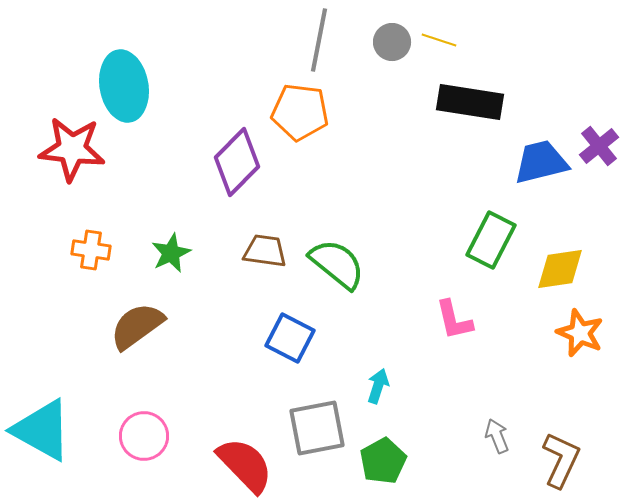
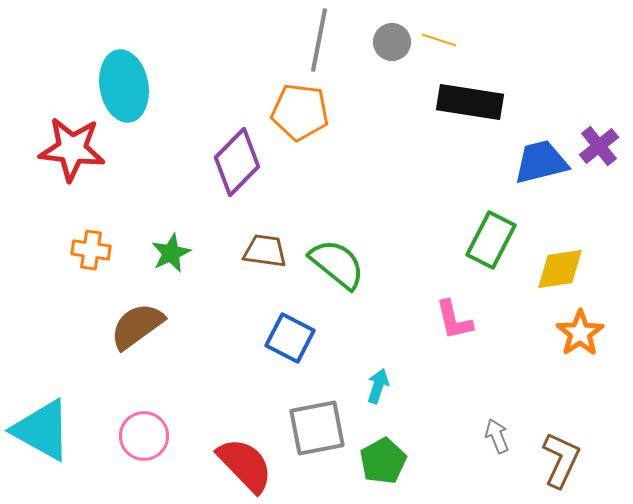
orange star: rotated 15 degrees clockwise
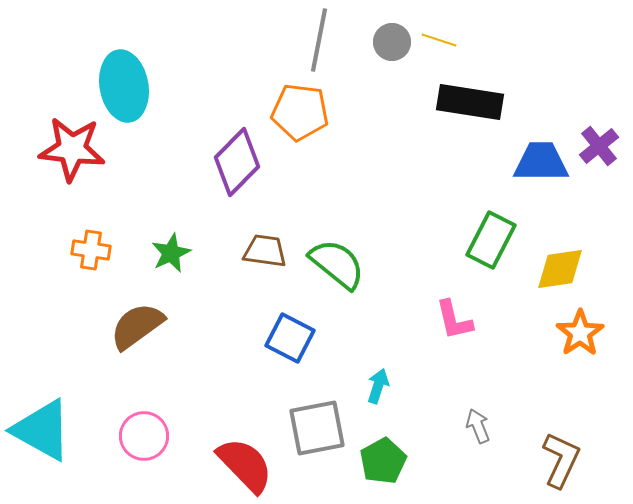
blue trapezoid: rotated 14 degrees clockwise
gray arrow: moved 19 px left, 10 px up
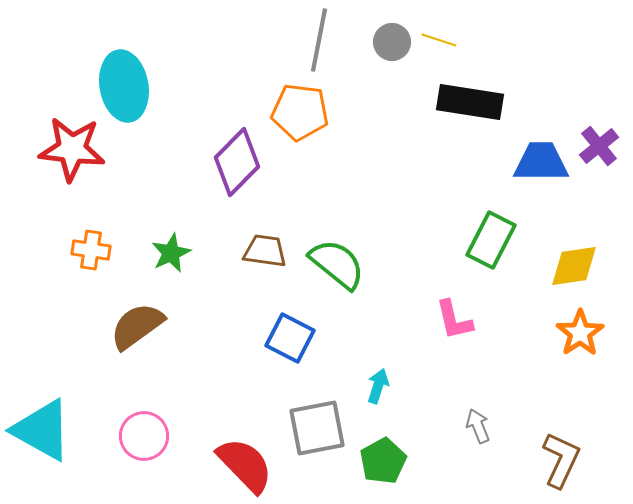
yellow diamond: moved 14 px right, 3 px up
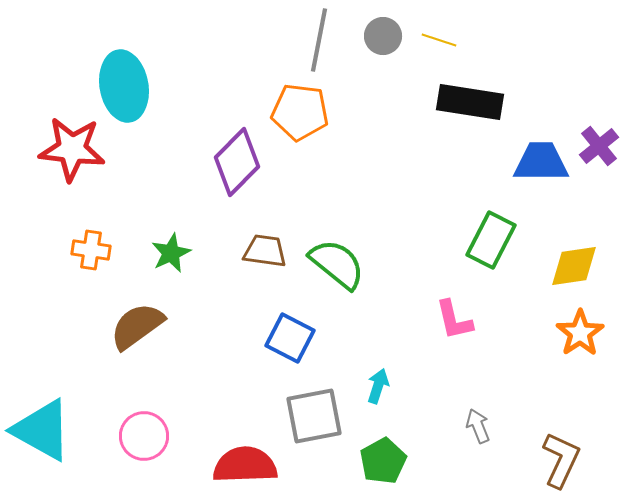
gray circle: moved 9 px left, 6 px up
gray square: moved 3 px left, 12 px up
red semicircle: rotated 48 degrees counterclockwise
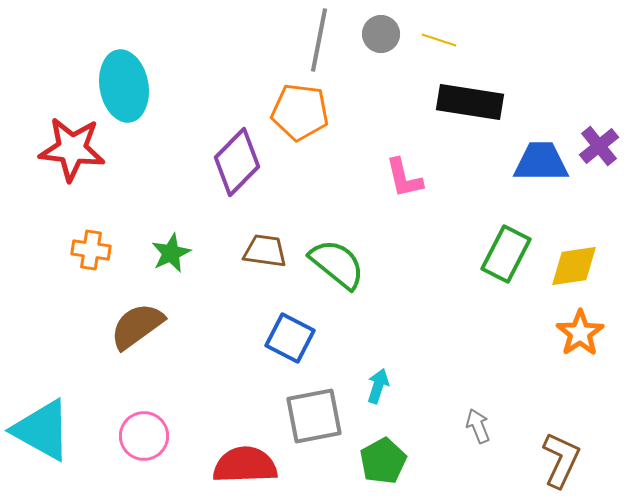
gray circle: moved 2 px left, 2 px up
green rectangle: moved 15 px right, 14 px down
pink L-shape: moved 50 px left, 142 px up
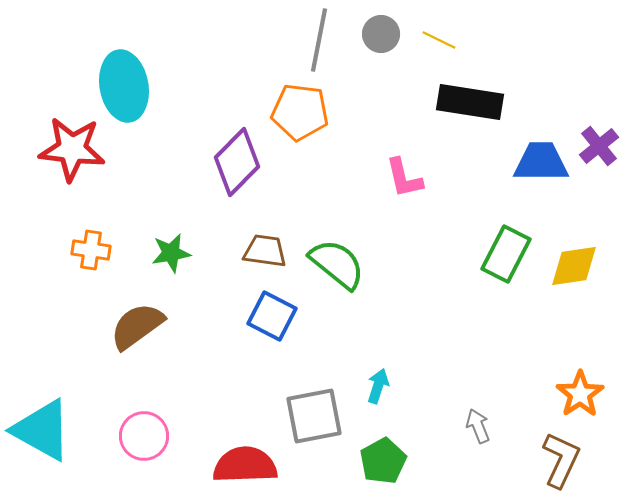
yellow line: rotated 8 degrees clockwise
green star: rotated 15 degrees clockwise
orange star: moved 61 px down
blue square: moved 18 px left, 22 px up
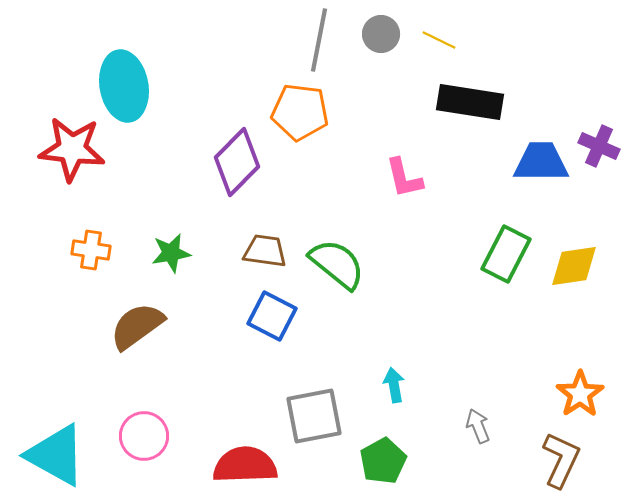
purple cross: rotated 27 degrees counterclockwise
cyan arrow: moved 16 px right, 1 px up; rotated 28 degrees counterclockwise
cyan triangle: moved 14 px right, 25 px down
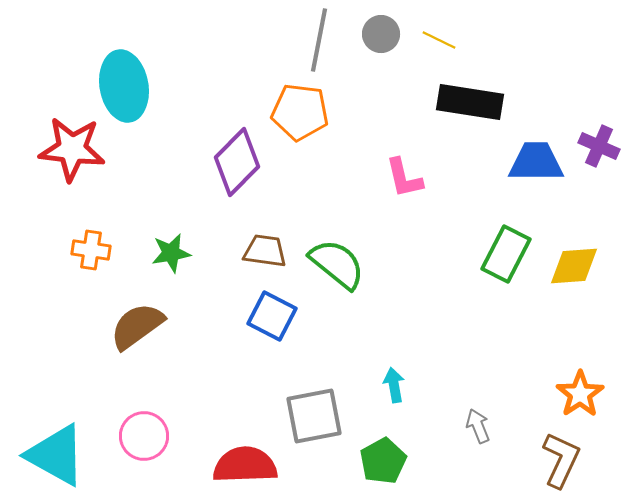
blue trapezoid: moved 5 px left
yellow diamond: rotated 4 degrees clockwise
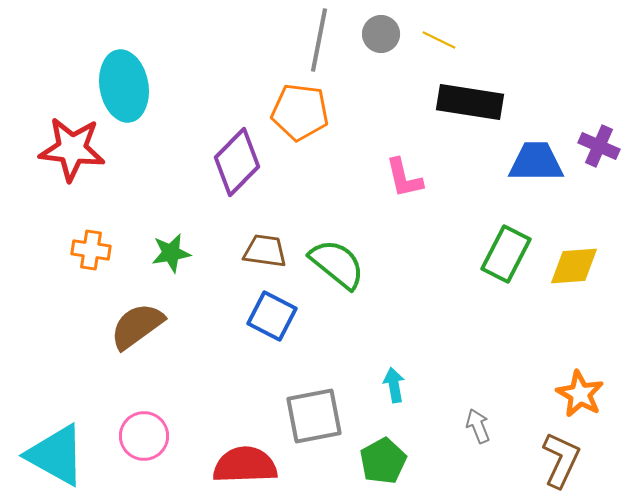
orange star: rotated 9 degrees counterclockwise
